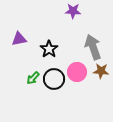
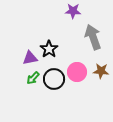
purple triangle: moved 11 px right, 19 px down
gray arrow: moved 10 px up
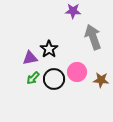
brown star: moved 9 px down
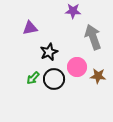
black star: moved 3 px down; rotated 12 degrees clockwise
purple triangle: moved 30 px up
pink circle: moved 5 px up
brown star: moved 3 px left, 4 px up
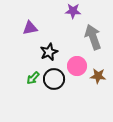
pink circle: moved 1 px up
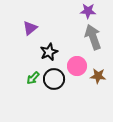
purple star: moved 15 px right
purple triangle: rotated 28 degrees counterclockwise
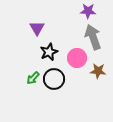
purple triangle: moved 7 px right; rotated 21 degrees counterclockwise
pink circle: moved 8 px up
brown star: moved 5 px up
